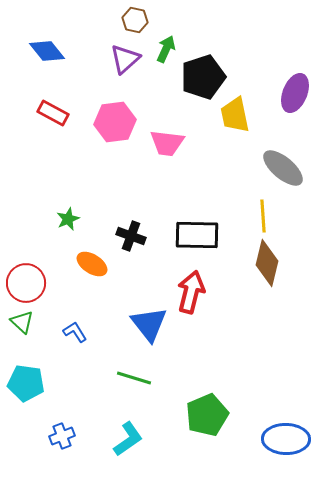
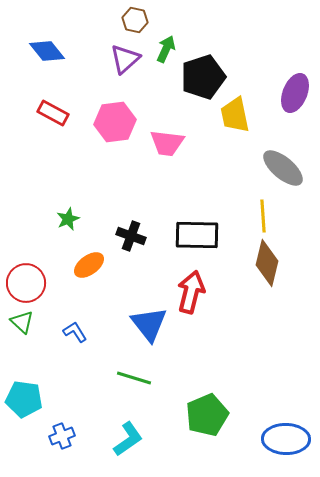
orange ellipse: moved 3 px left, 1 px down; rotated 68 degrees counterclockwise
cyan pentagon: moved 2 px left, 16 px down
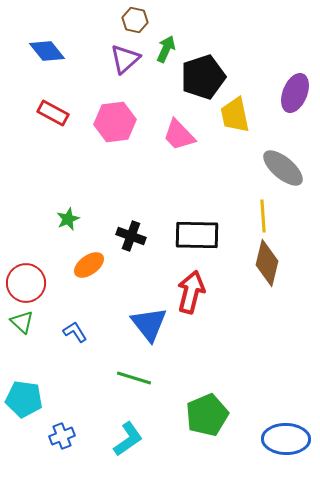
pink trapezoid: moved 12 px right, 8 px up; rotated 39 degrees clockwise
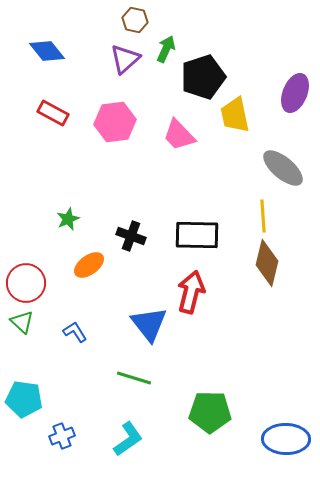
green pentagon: moved 3 px right, 3 px up; rotated 24 degrees clockwise
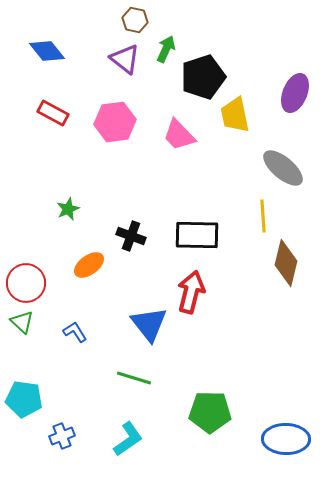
purple triangle: rotated 40 degrees counterclockwise
green star: moved 10 px up
brown diamond: moved 19 px right
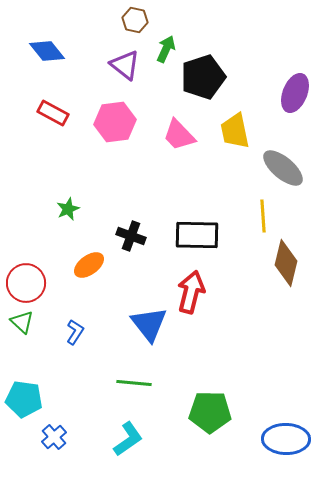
purple triangle: moved 6 px down
yellow trapezoid: moved 16 px down
blue L-shape: rotated 65 degrees clockwise
green line: moved 5 px down; rotated 12 degrees counterclockwise
blue cross: moved 8 px left, 1 px down; rotated 20 degrees counterclockwise
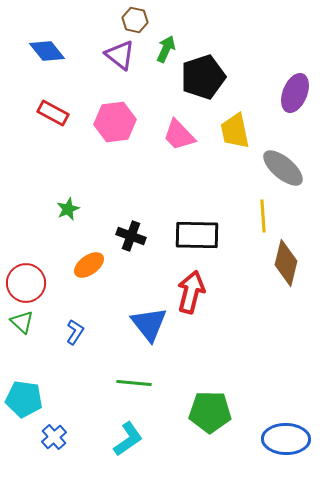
purple triangle: moved 5 px left, 10 px up
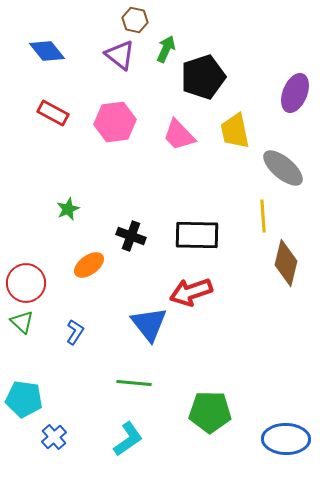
red arrow: rotated 123 degrees counterclockwise
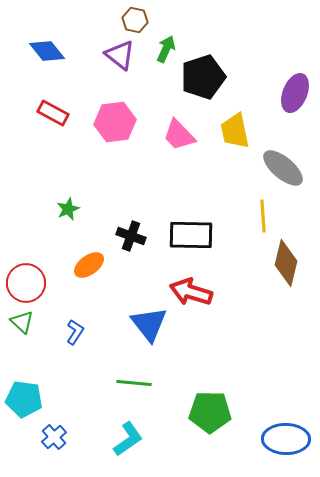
black rectangle: moved 6 px left
red arrow: rotated 36 degrees clockwise
